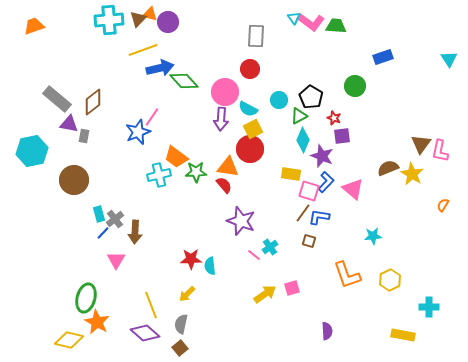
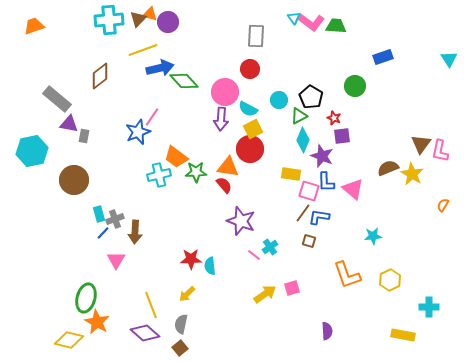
brown diamond at (93, 102): moved 7 px right, 26 px up
blue L-shape at (326, 182): rotated 135 degrees clockwise
gray cross at (115, 219): rotated 18 degrees clockwise
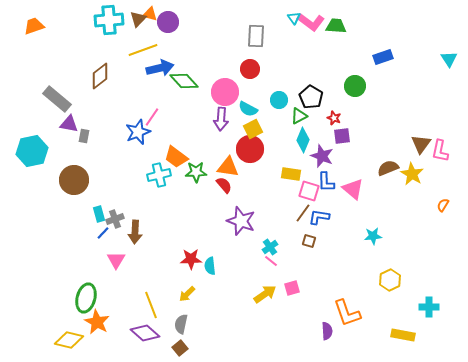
pink line at (254, 255): moved 17 px right, 6 px down
orange L-shape at (347, 275): moved 38 px down
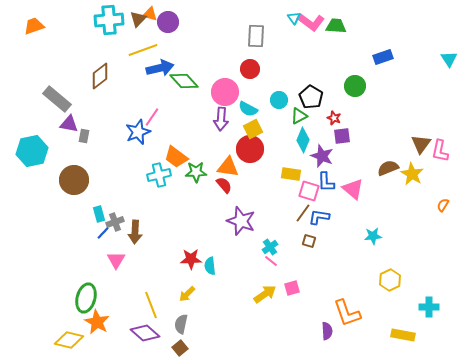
gray cross at (115, 219): moved 3 px down
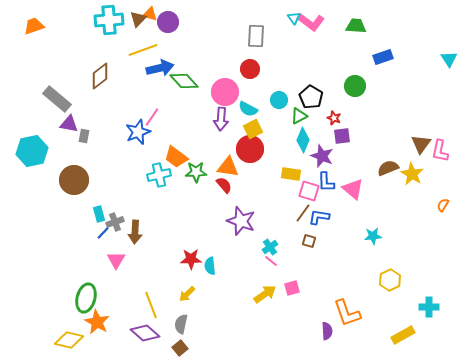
green trapezoid at (336, 26): moved 20 px right
yellow rectangle at (403, 335): rotated 40 degrees counterclockwise
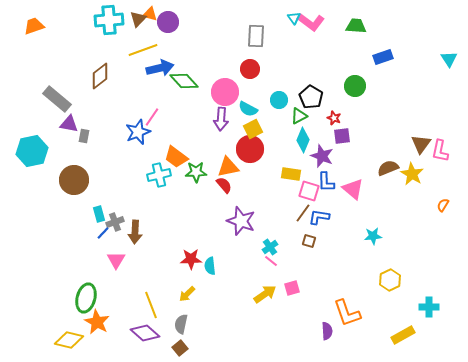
orange triangle at (228, 167): rotated 20 degrees counterclockwise
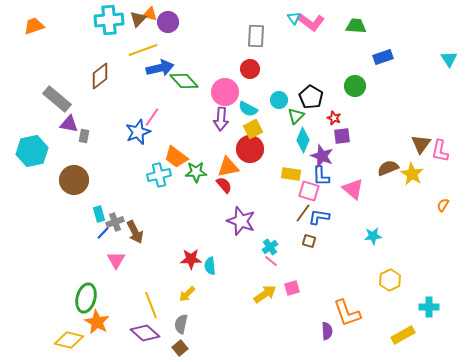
green triangle at (299, 116): moved 3 px left; rotated 18 degrees counterclockwise
blue L-shape at (326, 182): moved 5 px left, 6 px up
brown arrow at (135, 232): rotated 30 degrees counterclockwise
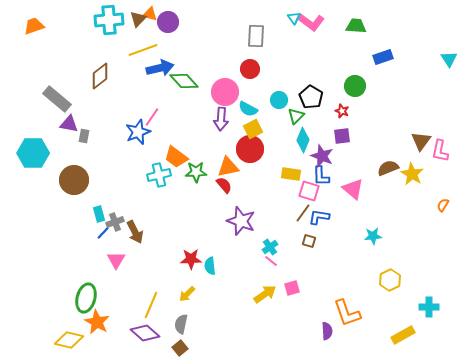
red star at (334, 118): moved 8 px right, 7 px up
brown triangle at (421, 144): moved 3 px up
cyan hexagon at (32, 151): moved 1 px right, 2 px down; rotated 12 degrees clockwise
yellow line at (151, 305): rotated 44 degrees clockwise
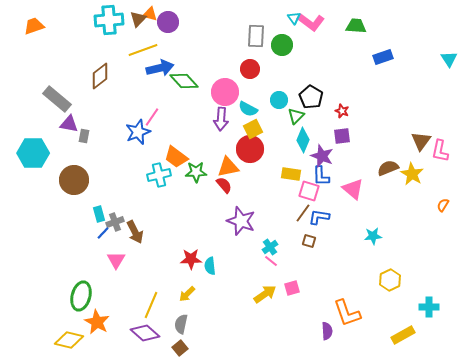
green circle at (355, 86): moved 73 px left, 41 px up
green ellipse at (86, 298): moved 5 px left, 2 px up
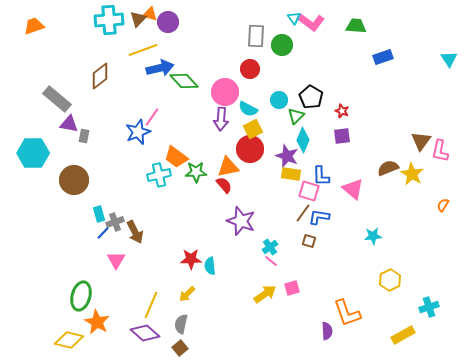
purple star at (322, 156): moved 35 px left
cyan cross at (429, 307): rotated 18 degrees counterclockwise
